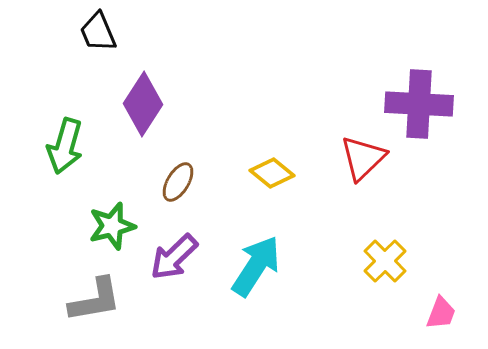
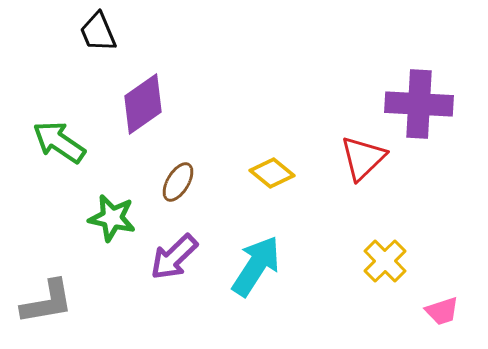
purple diamond: rotated 22 degrees clockwise
green arrow: moved 6 px left, 4 px up; rotated 108 degrees clockwise
green star: moved 8 px up; rotated 27 degrees clockwise
gray L-shape: moved 48 px left, 2 px down
pink trapezoid: moved 1 px right, 2 px up; rotated 51 degrees clockwise
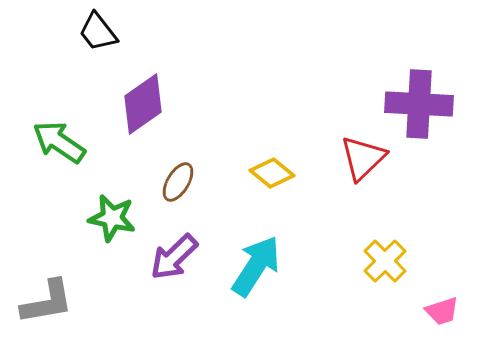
black trapezoid: rotated 15 degrees counterclockwise
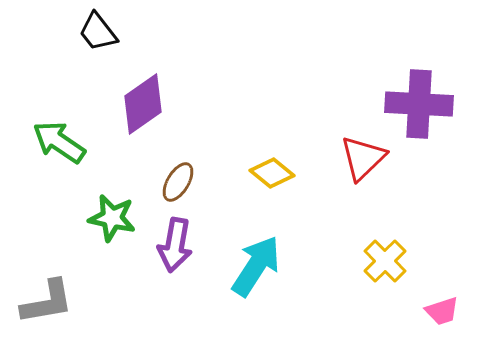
purple arrow: moved 1 px right, 12 px up; rotated 36 degrees counterclockwise
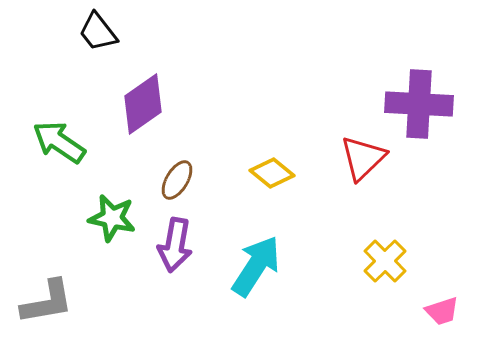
brown ellipse: moved 1 px left, 2 px up
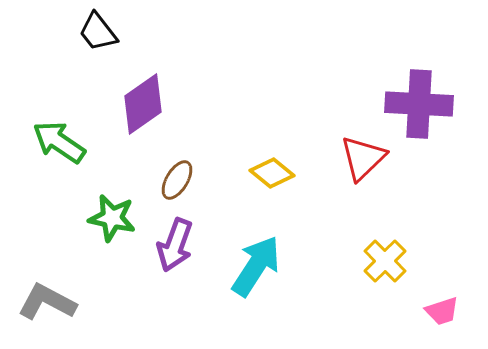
purple arrow: rotated 10 degrees clockwise
gray L-shape: rotated 142 degrees counterclockwise
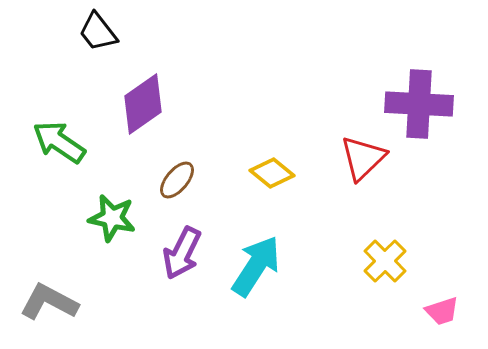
brown ellipse: rotated 9 degrees clockwise
purple arrow: moved 7 px right, 8 px down; rotated 6 degrees clockwise
gray L-shape: moved 2 px right
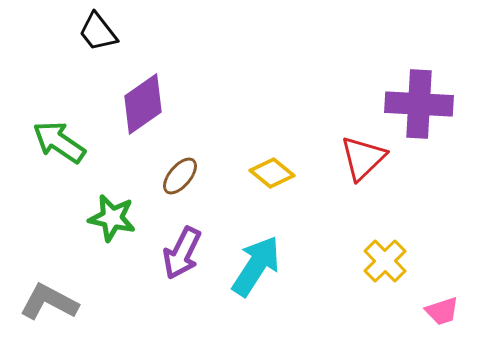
brown ellipse: moved 3 px right, 4 px up
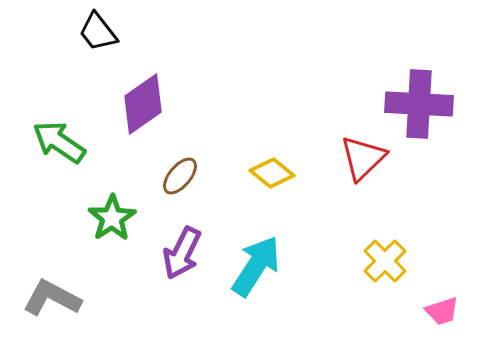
green star: rotated 27 degrees clockwise
gray L-shape: moved 3 px right, 4 px up
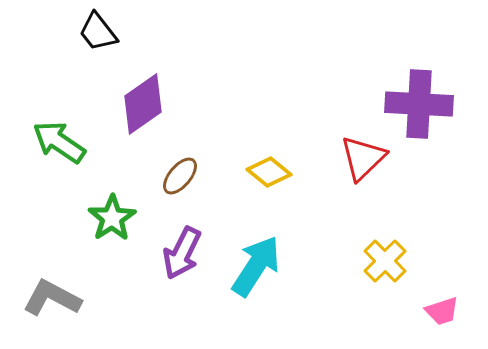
yellow diamond: moved 3 px left, 1 px up
